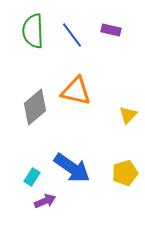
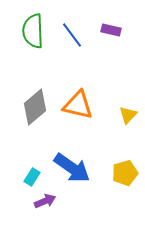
orange triangle: moved 2 px right, 14 px down
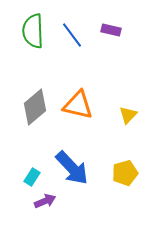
blue arrow: rotated 12 degrees clockwise
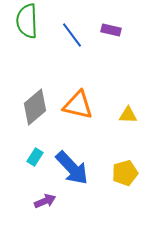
green semicircle: moved 6 px left, 10 px up
yellow triangle: rotated 48 degrees clockwise
cyan rectangle: moved 3 px right, 20 px up
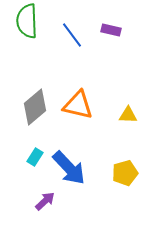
blue arrow: moved 3 px left
purple arrow: rotated 20 degrees counterclockwise
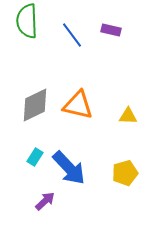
gray diamond: moved 2 px up; rotated 15 degrees clockwise
yellow triangle: moved 1 px down
